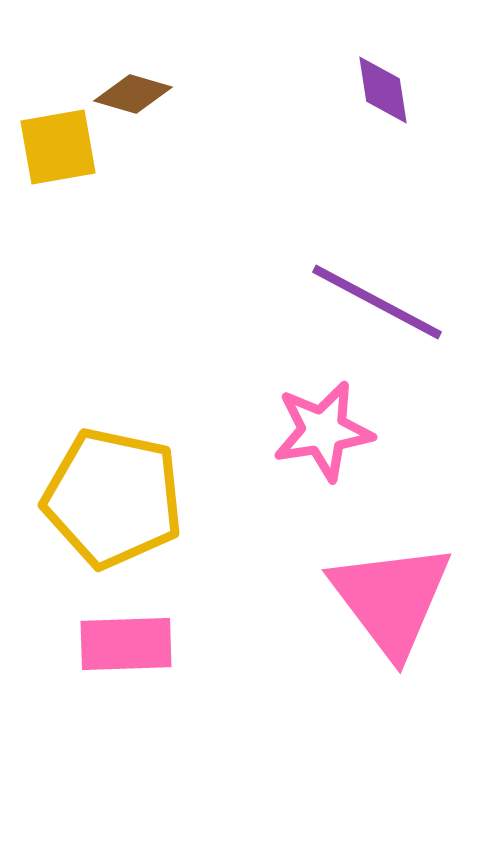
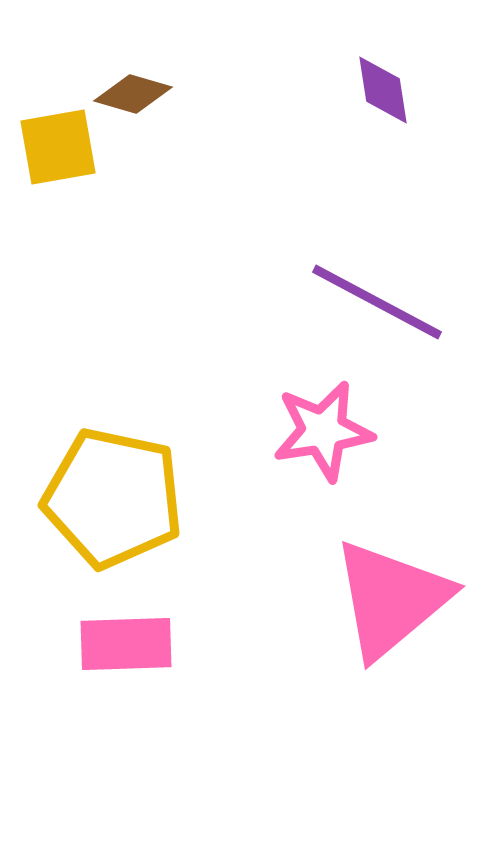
pink triangle: rotated 27 degrees clockwise
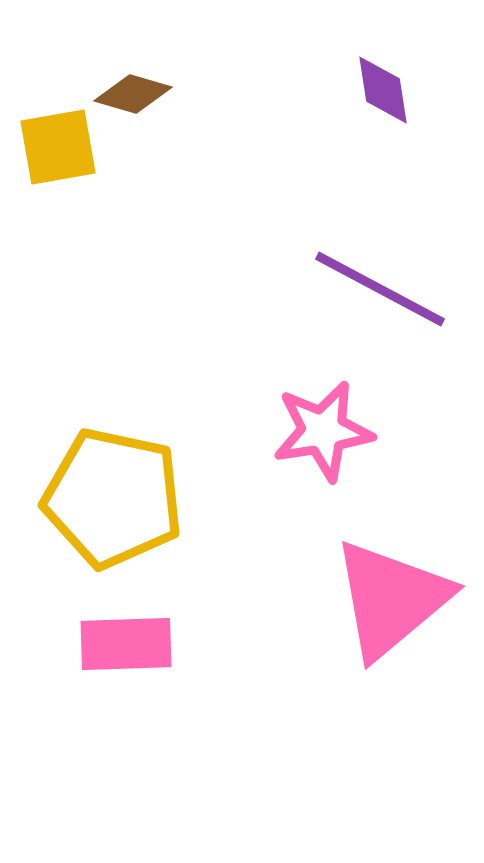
purple line: moved 3 px right, 13 px up
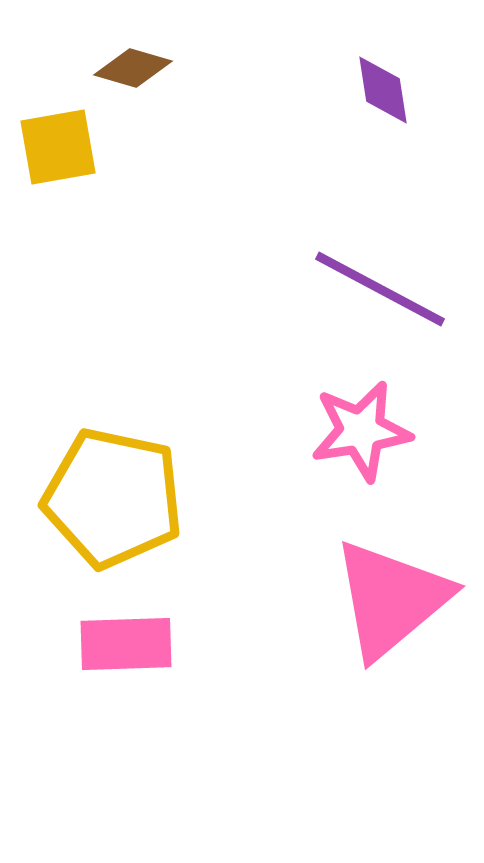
brown diamond: moved 26 px up
pink star: moved 38 px right
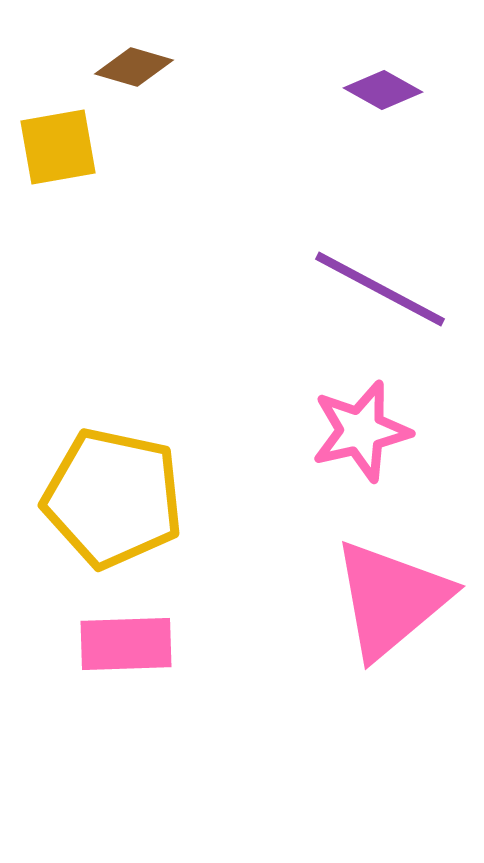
brown diamond: moved 1 px right, 1 px up
purple diamond: rotated 52 degrees counterclockwise
pink star: rotated 4 degrees counterclockwise
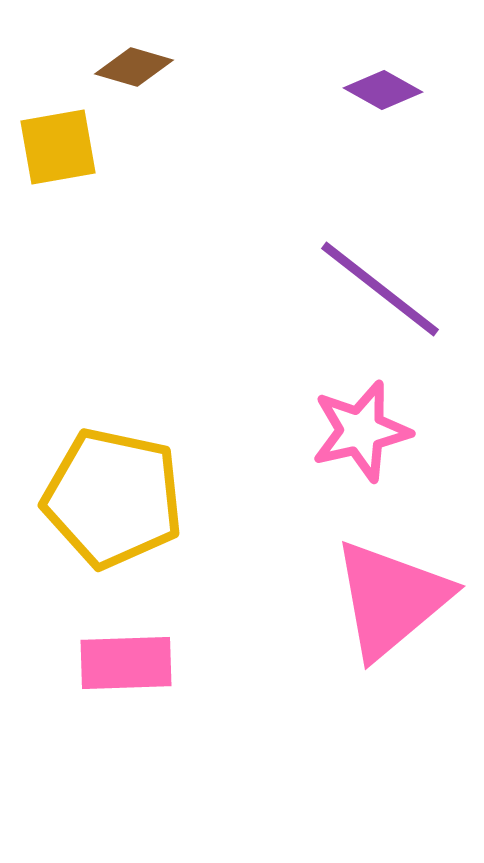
purple line: rotated 10 degrees clockwise
pink rectangle: moved 19 px down
